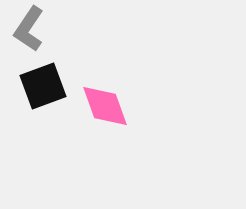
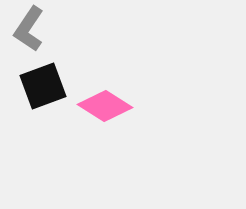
pink diamond: rotated 38 degrees counterclockwise
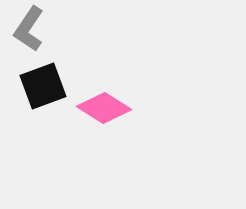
pink diamond: moved 1 px left, 2 px down
